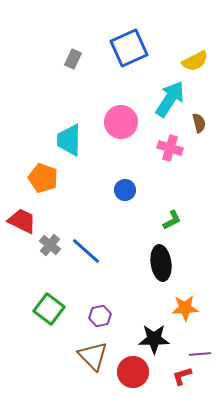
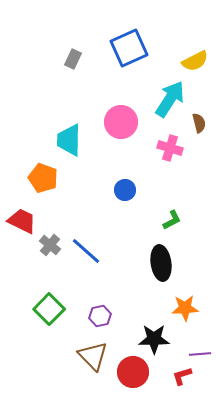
green square: rotated 8 degrees clockwise
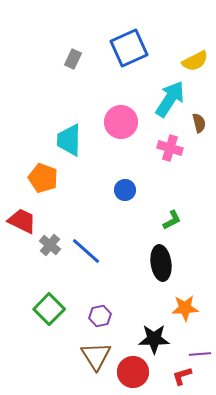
brown triangle: moved 3 px right; rotated 12 degrees clockwise
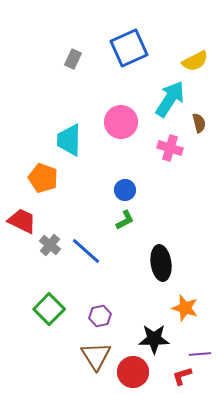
green L-shape: moved 47 px left
orange star: rotated 20 degrees clockwise
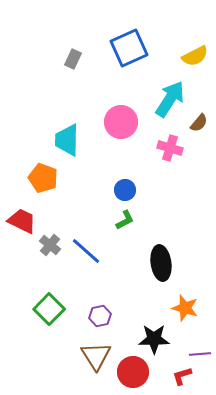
yellow semicircle: moved 5 px up
brown semicircle: rotated 54 degrees clockwise
cyan trapezoid: moved 2 px left
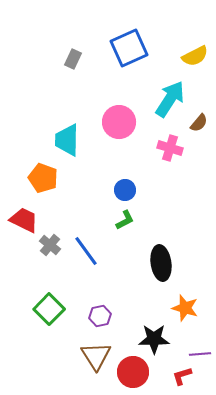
pink circle: moved 2 px left
red trapezoid: moved 2 px right, 1 px up
blue line: rotated 12 degrees clockwise
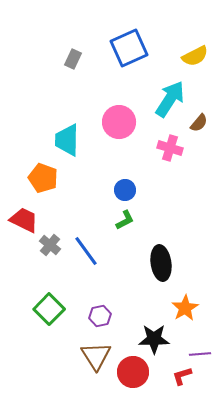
orange star: rotated 24 degrees clockwise
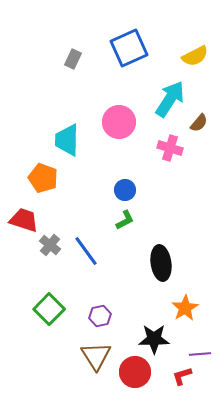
red trapezoid: rotated 8 degrees counterclockwise
red circle: moved 2 px right
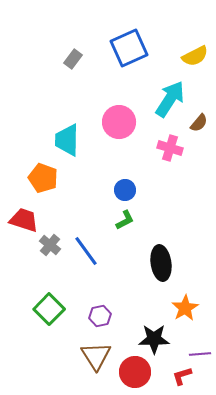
gray rectangle: rotated 12 degrees clockwise
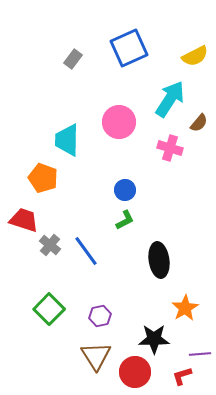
black ellipse: moved 2 px left, 3 px up
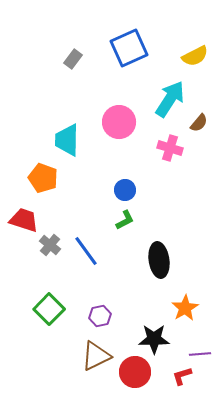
brown triangle: rotated 36 degrees clockwise
